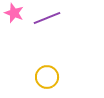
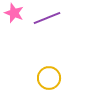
yellow circle: moved 2 px right, 1 px down
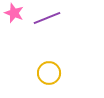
yellow circle: moved 5 px up
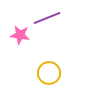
pink star: moved 6 px right, 22 px down; rotated 12 degrees counterclockwise
